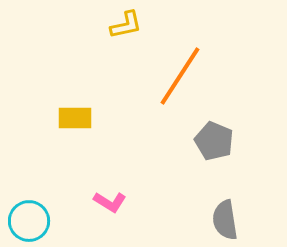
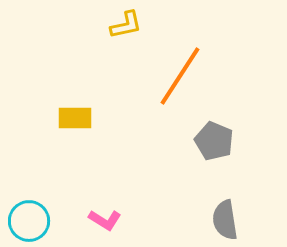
pink L-shape: moved 5 px left, 18 px down
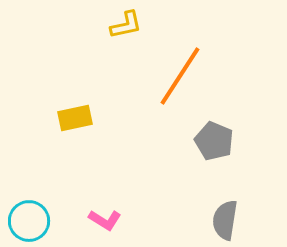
yellow rectangle: rotated 12 degrees counterclockwise
gray semicircle: rotated 18 degrees clockwise
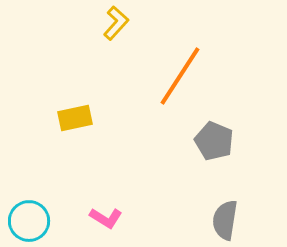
yellow L-shape: moved 10 px left, 2 px up; rotated 36 degrees counterclockwise
pink L-shape: moved 1 px right, 2 px up
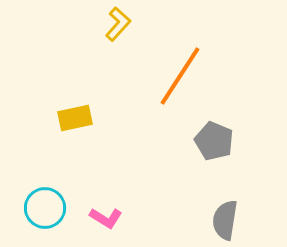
yellow L-shape: moved 2 px right, 1 px down
cyan circle: moved 16 px right, 13 px up
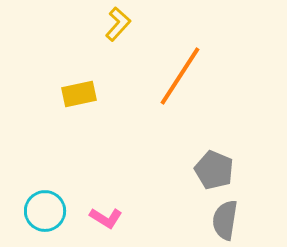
yellow rectangle: moved 4 px right, 24 px up
gray pentagon: moved 29 px down
cyan circle: moved 3 px down
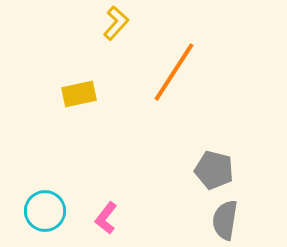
yellow L-shape: moved 2 px left, 1 px up
orange line: moved 6 px left, 4 px up
gray pentagon: rotated 9 degrees counterclockwise
pink L-shape: rotated 96 degrees clockwise
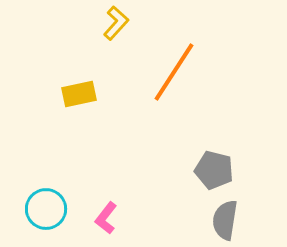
cyan circle: moved 1 px right, 2 px up
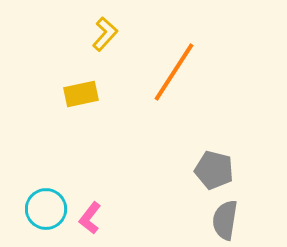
yellow L-shape: moved 11 px left, 11 px down
yellow rectangle: moved 2 px right
pink L-shape: moved 16 px left
